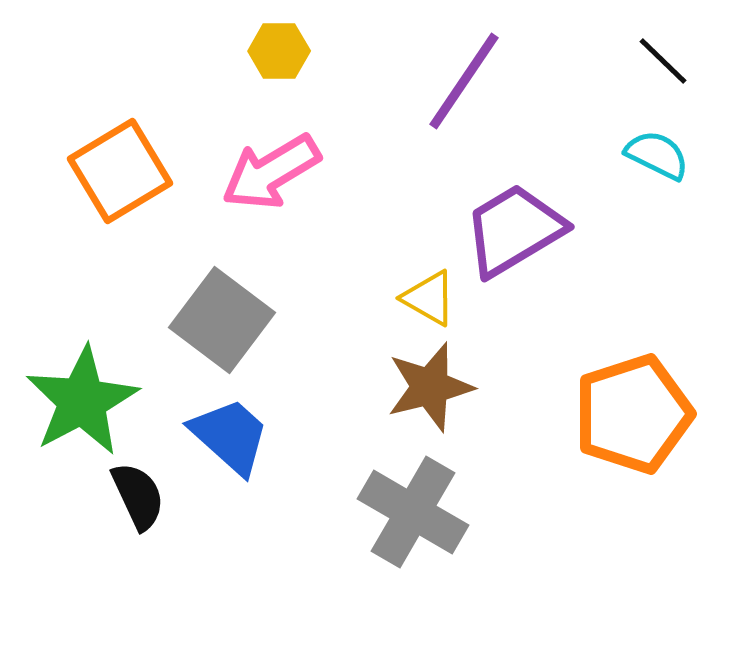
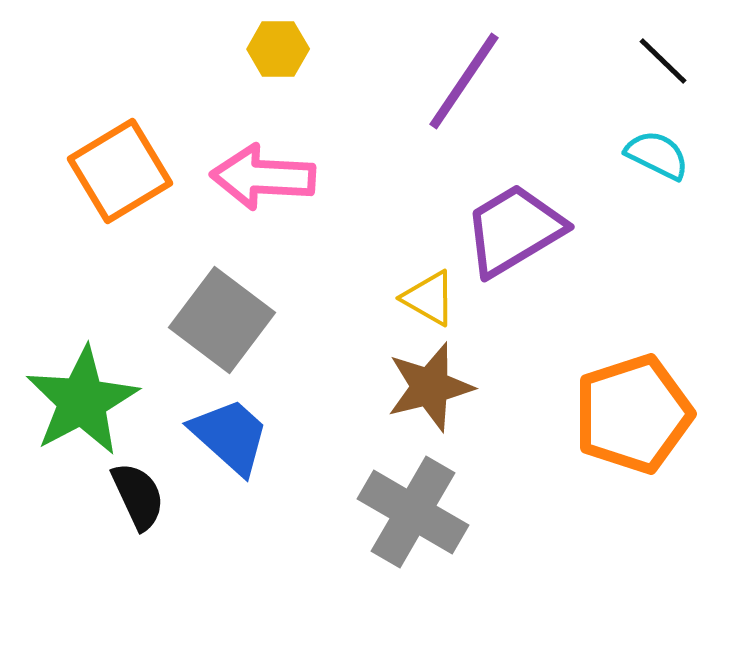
yellow hexagon: moved 1 px left, 2 px up
pink arrow: moved 8 px left, 5 px down; rotated 34 degrees clockwise
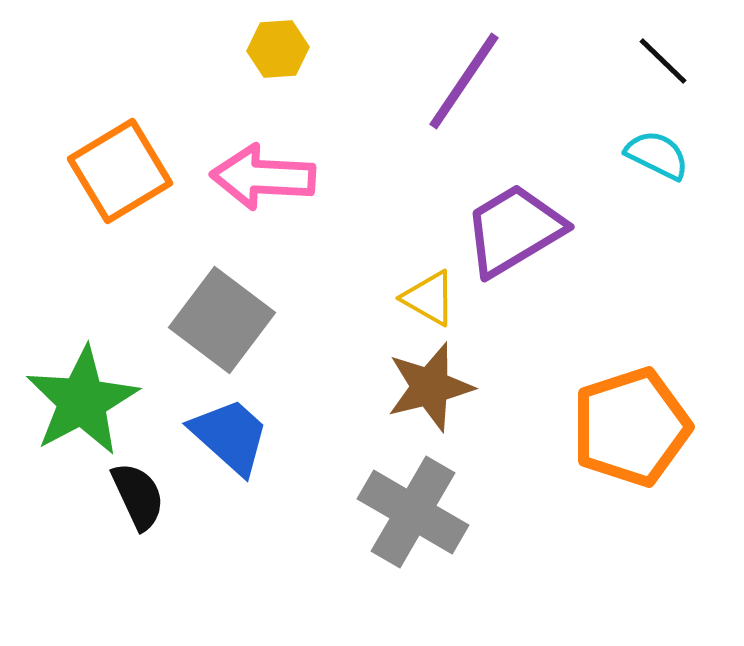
yellow hexagon: rotated 4 degrees counterclockwise
orange pentagon: moved 2 px left, 13 px down
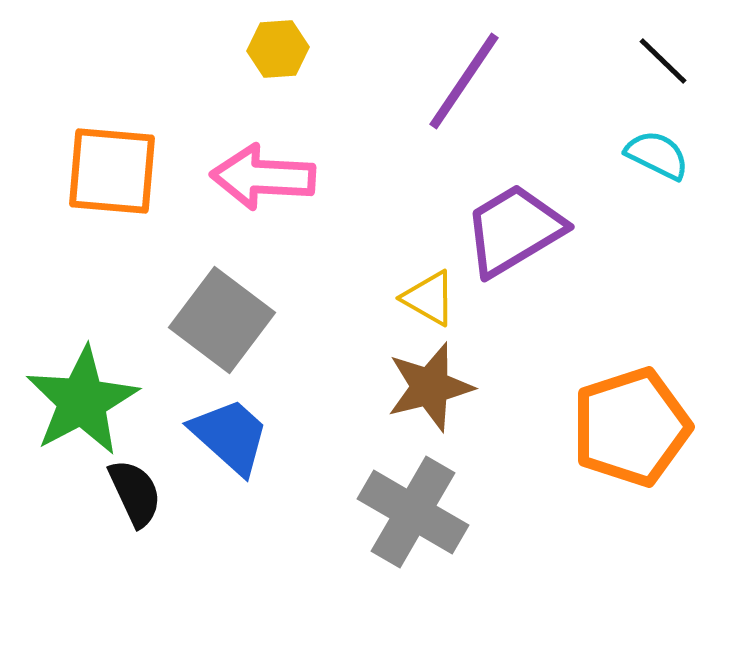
orange square: moved 8 px left; rotated 36 degrees clockwise
black semicircle: moved 3 px left, 3 px up
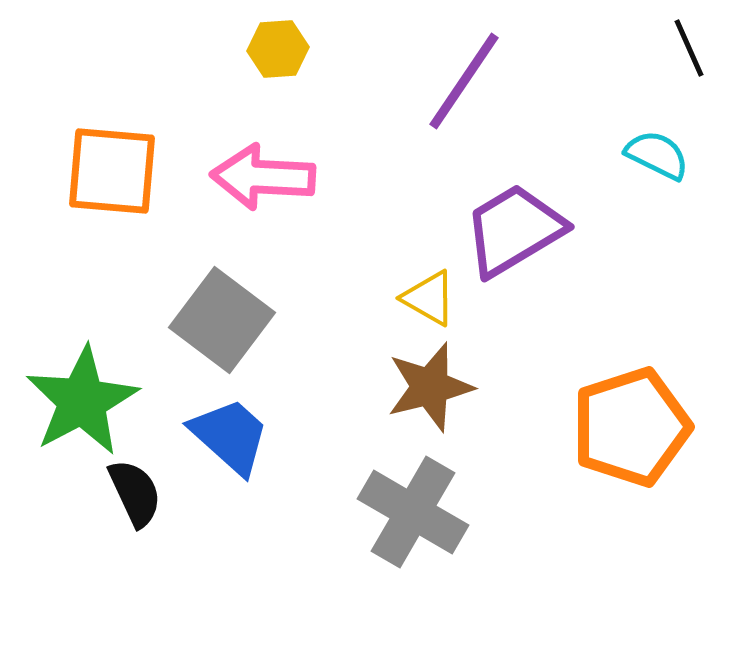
black line: moved 26 px right, 13 px up; rotated 22 degrees clockwise
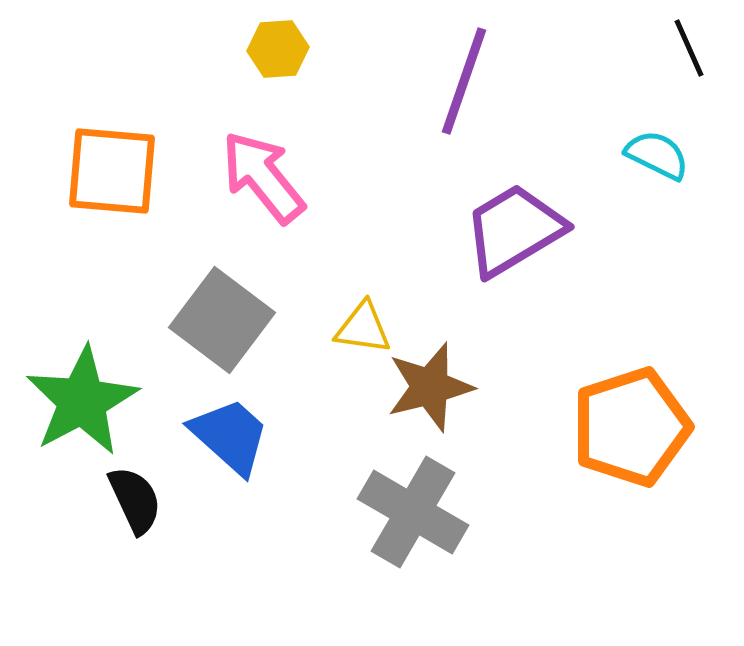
purple line: rotated 15 degrees counterclockwise
pink arrow: rotated 48 degrees clockwise
yellow triangle: moved 66 px left, 30 px down; rotated 22 degrees counterclockwise
black semicircle: moved 7 px down
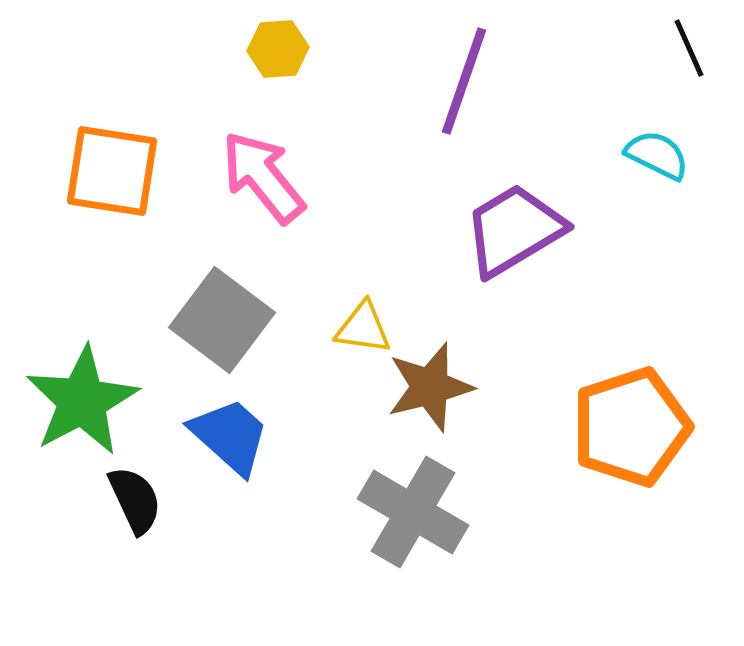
orange square: rotated 4 degrees clockwise
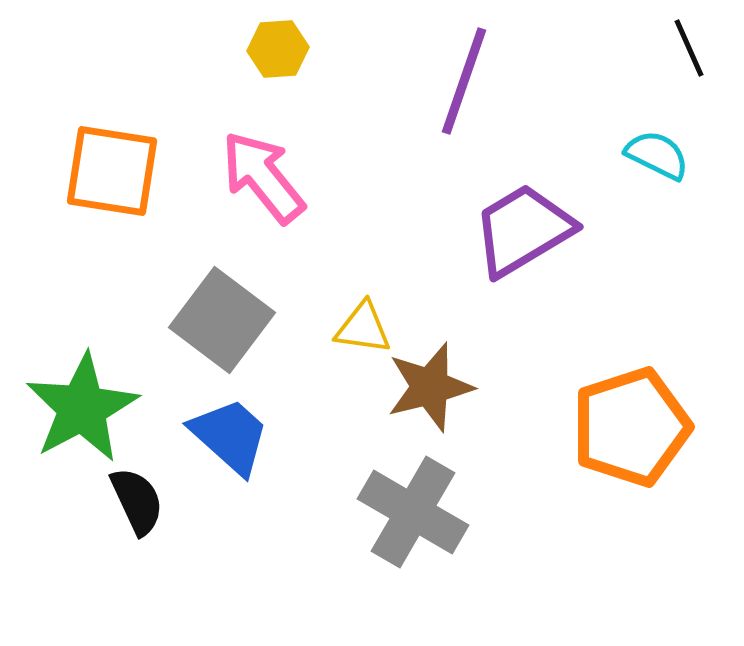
purple trapezoid: moved 9 px right
green star: moved 7 px down
black semicircle: moved 2 px right, 1 px down
